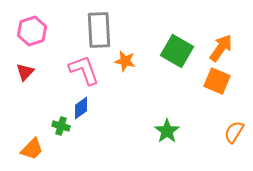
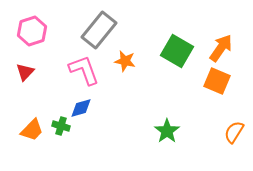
gray rectangle: rotated 42 degrees clockwise
blue diamond: rotated 20 degrees clockwise
orange trapezoid: moved 19 px up
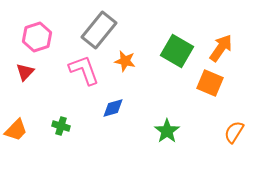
pink hexagon: moved 5 px right, 6 px down
orange square: moved 7 px left, 2 px down
blue diamond: moved 32 px right
orange trapezoid: moved 16 px left
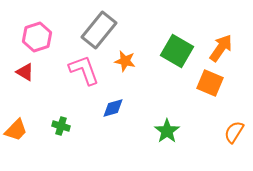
red triangle: rotated 42 degrees counterclockwise
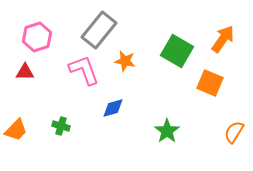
orange arrow: moved 2 px right, 9 px up
red triangle: rotated 30 degrees counterclockwise
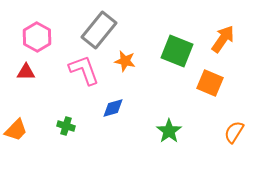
pink hexagon: rotated 12 degrees counterclockwise
green square: rotated 8 degrees counterclockwise
red triangle: moved 1 px right
green cross: moved 5 px right
green star: moved 2 px right
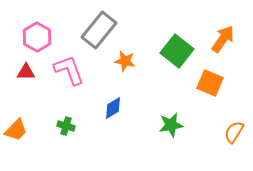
green square: rotated 16 degrees clockwise
pink L-shape: moved 15 px left
blue diamond: rotated 15 degrees counterclockwise
green star: moved 2 px right, 6 px up; rotated 25 degrees clockwise
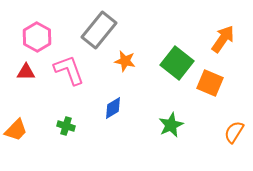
green square: moved 12 px down
green star: rotated 15 degrees counterclockwise
